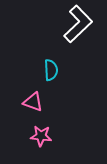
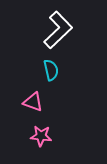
white L-shape: moved 20 px left, 6 px down
cyan semicircle: rotated 10 degrees counterclockwise
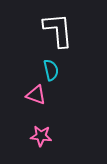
white L-shape: rotated 51 degrees counterclockwise
pink triangle: moved 3 px right, 7 px up
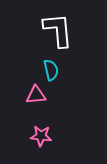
pink triangle: rotated 25 degrees counterclockwise
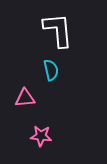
pink triangle: moved 11 px left, 3 px down
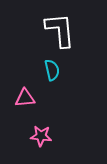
white L-shape: moved 2 px right
cyan semicircle: moved 1 px right
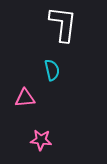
white L-shape: moved 3 px right, 6 px up; rotated 12 degrees clockwise
pink star: moved 4 px down
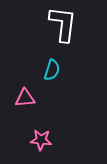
cyan semicircle: rotated 30 degrees clockwise
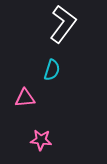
white L-shape: rotated 30 degrees clockwise
